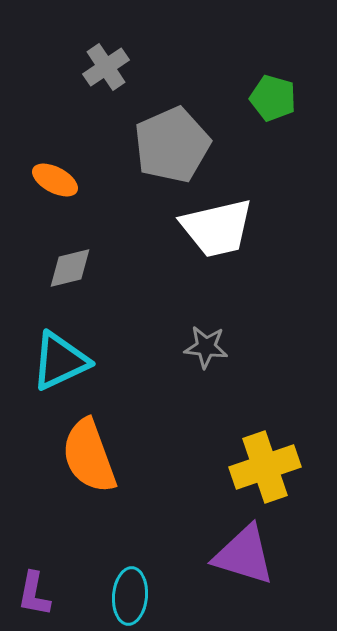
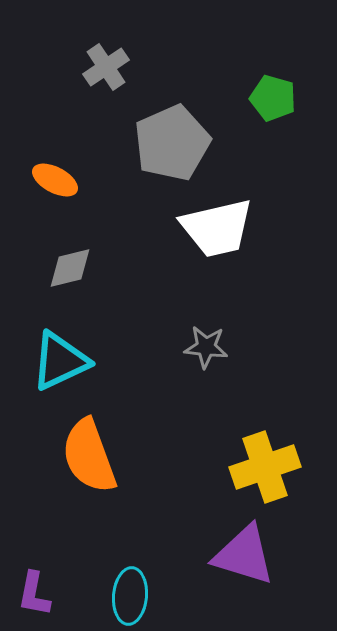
gray pentagon: moved 2 px up
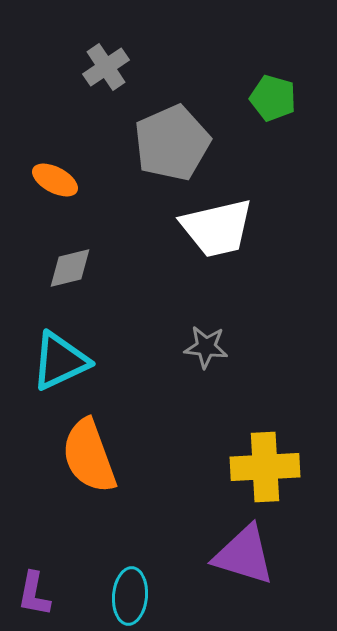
yellow cross: rotated 16 degrees clockwise
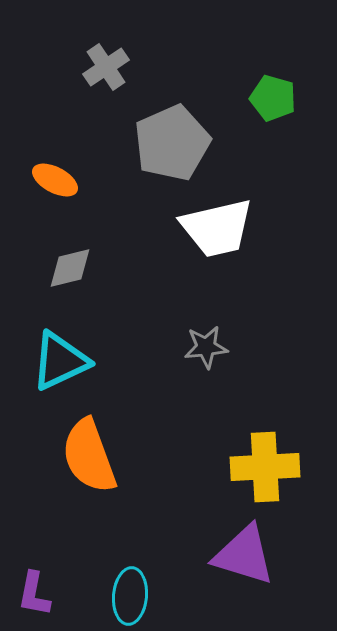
gray star: rotated 12 degrees counterclockwise
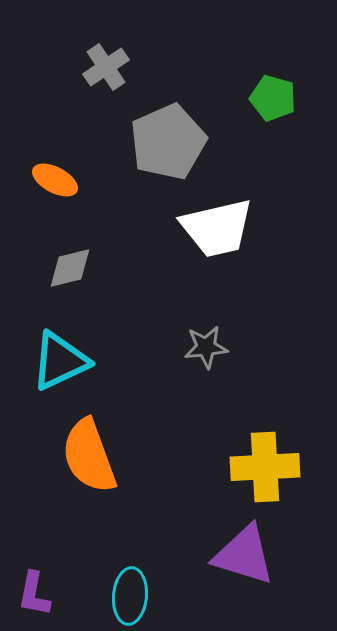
gray pentagon: moved 4 px left, 1 px up
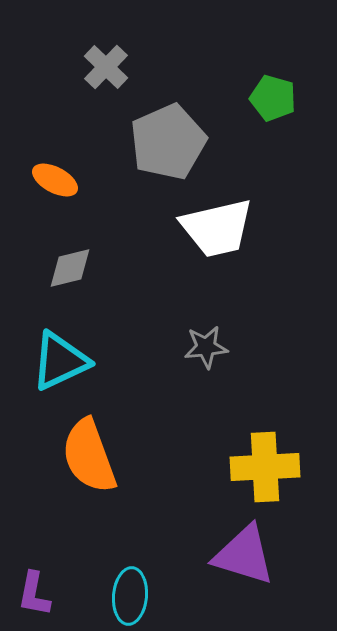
gray cross: rotated 12 degrees counterclockwise
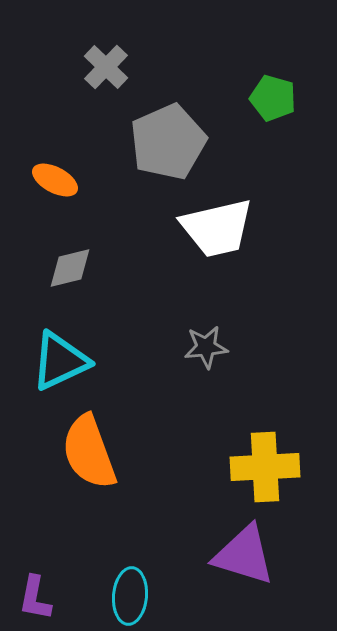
orange semicircle: moved 4 px up
purple L-shape: moved 1 px right, 4 px down
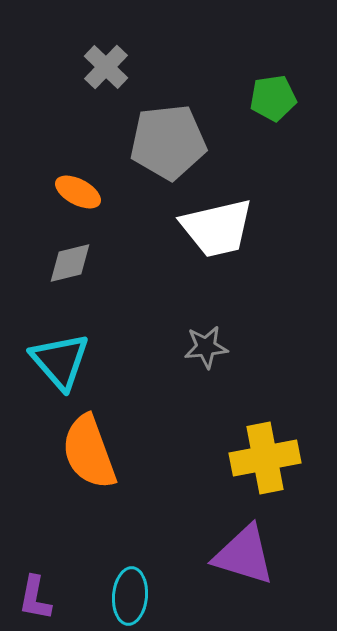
green pentagon: rotated 24 degrees counterclockwise
gray pentagon: rotated 18 degrees clockwise
orange ellipse: moved 23 px right, 12 px down
gray diamond: moved 5 px up
cyan triangle: rotated 46 degrees counterclockwise
yellow cross: moved 9 px up; rotated 8 degrees counterclockwise
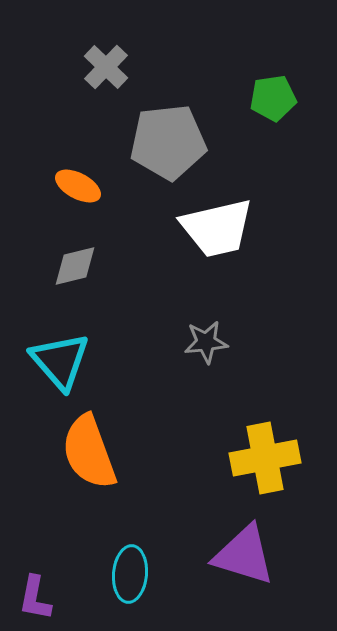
orange ellipse: moved 6 px up
gray diamond: moved 5 px right, 3 px down
gray star: moved 5 px up
cyan ellipse: moved 22 px up
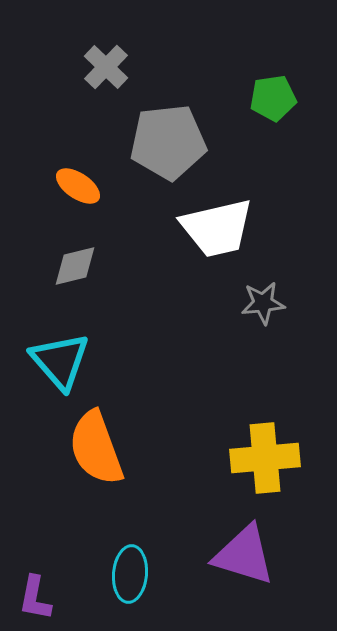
orange ellipse: rotated 6 degrees clockwise
gray star: moved 57 px right, 39 px up
orange semicircle: moved 7 px right, 4 px up
yellow cross: rotated 6 degrees clockwise
